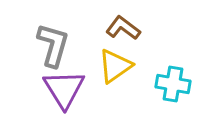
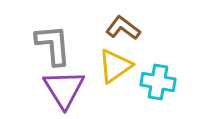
gray L-shape: rotated 21 degrees counterclockwise
cyan cross: moved 15 px left, 2 px up
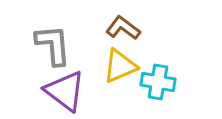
yellow triangle: moved 5 px right; rotated 12 degrees clockwise
purple triangle: moved 1 px right, 2 px down; rotated 21 degrees counterclockwise
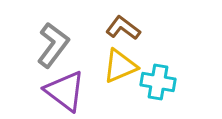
gray L-shape: rotated 42 degrees clockwise
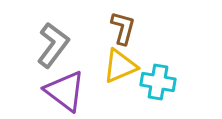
brown L-shape: rotated 68 degrees clockwise
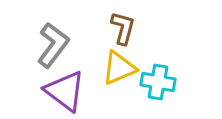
yellow triangle: moved 1 px left, 2 px down
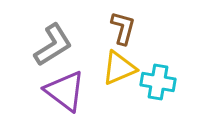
gray L-shape: rotated 21 degrees clockwise
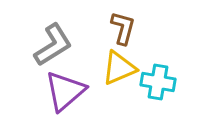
purple triangle: rotated 42 degrees clockwise
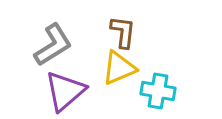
brown L-shape: moved 4 px down; rotated 8 degrees counterclockwise
cyan cross: moved 9 px down
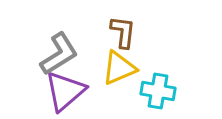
gray L-shape: moved 6 px right, 9 px down
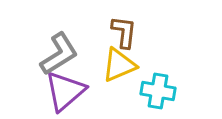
brown L-shape: moved 1 px right
yellow triangle: moved 3 px up
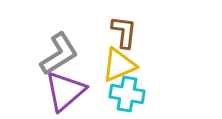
cyan cross: moved 31 px left, 3 px down
